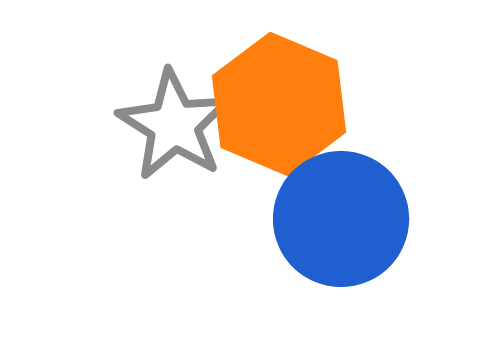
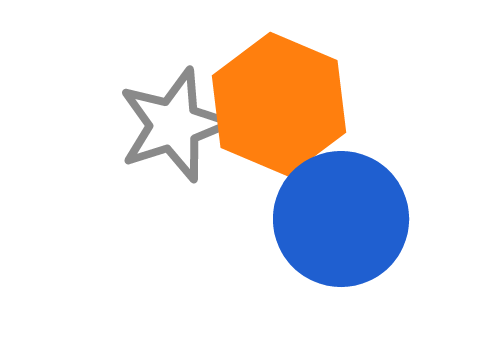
gray star: rotated 22 degrees clockwise
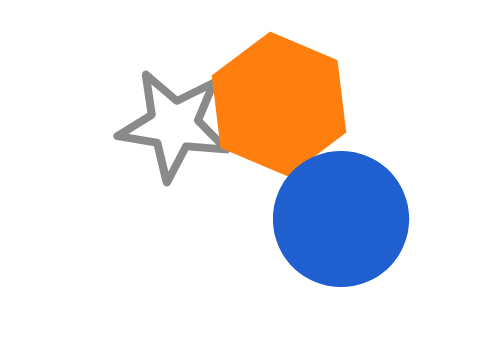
gray star: rotated 27 degrees clockwise
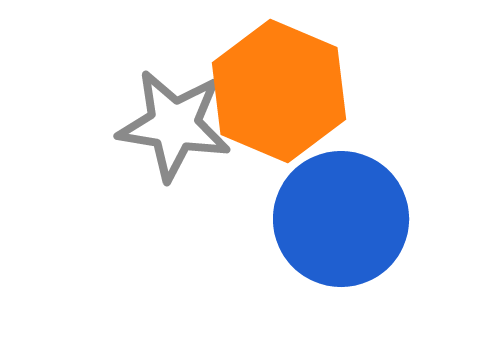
orange hexagon: moved 13 px up
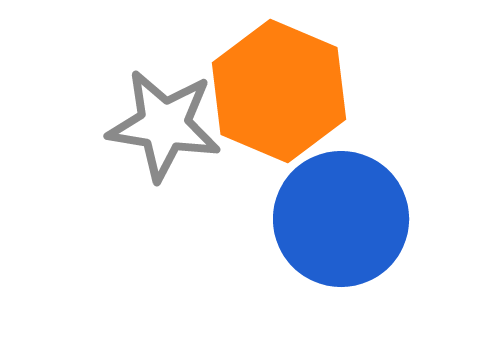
gray star: moved 10 px left
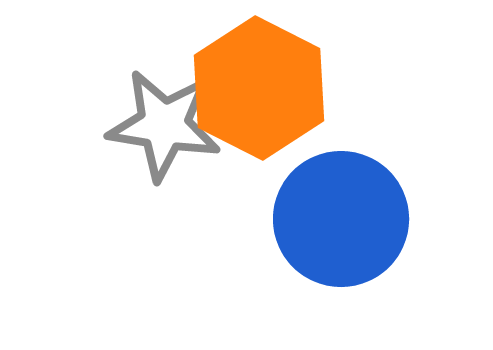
orange hexagon: moved 20 px left, 3 px up; rotated 4 degrees clockwise
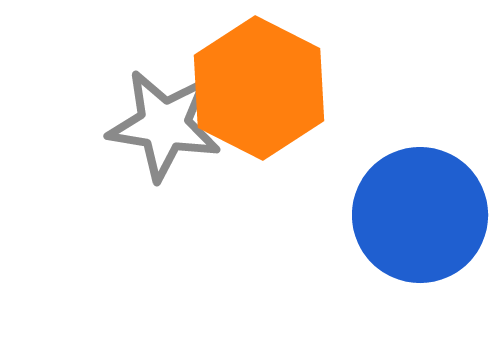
blue circle: moved 79 px right, 4 px up
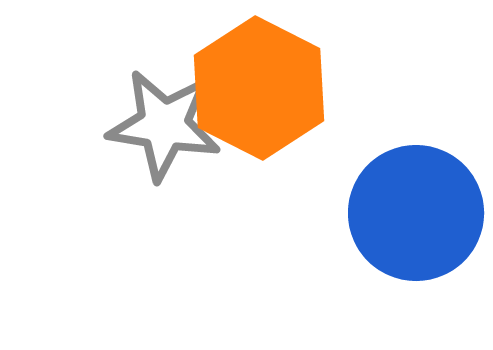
blue circle: moved 4 px left, 2 px up
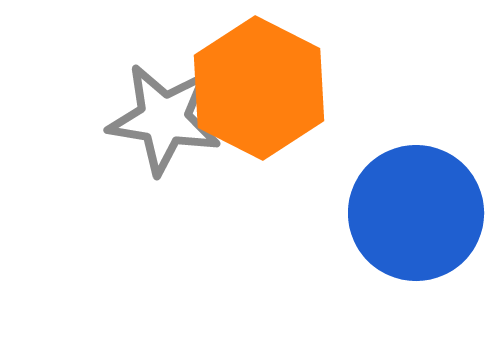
gray star: moved 6 px up
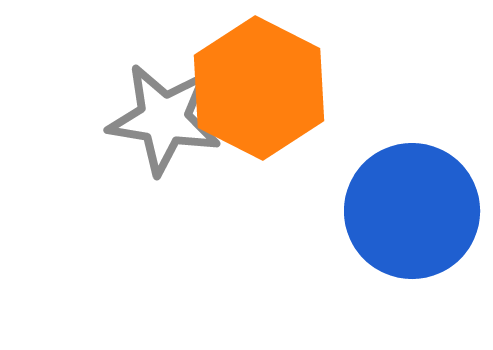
blue circle: moved 4 px left, 2 px up
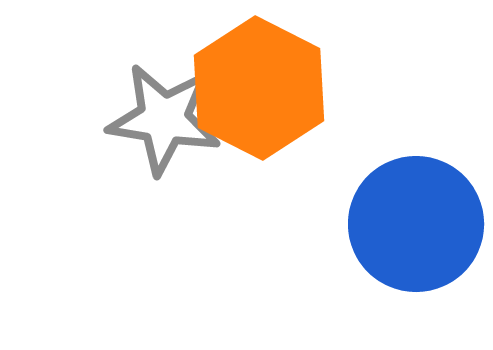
blue circle: moved 4 px right, 13 px down
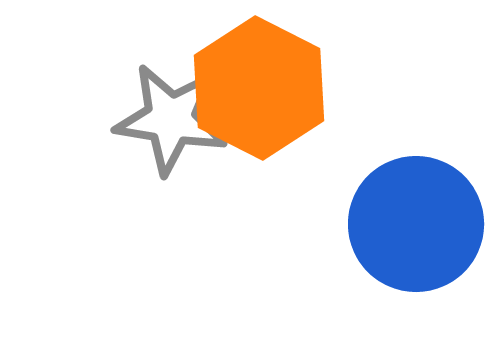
gray star: moved 7 px right
